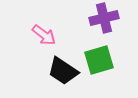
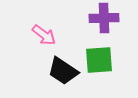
purple cross: rotated 12 degrees clockwise
green square: rotated 12 degrees clockwise
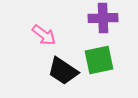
purple cross: moved 1 px left
green square: rotated 8 degrees counterclockwise
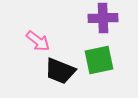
pink arrow: moved 6 px left, 6 px down
black trapezoid: moved 3 px left; rotated 12 degrees counterclockwise
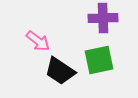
black trapezoid: rotated 12 degrees clockwise
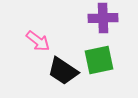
black trapezoid: moved 3 px right
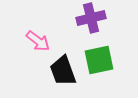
purple cross: moved 12 px left; rotated 12 degrees counterclockwise
black trapezoid: rotated 36 degrees clockwise
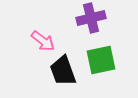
pink arrow: moved 5 px right
green square: moved 2 px right
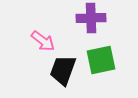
purple cross: rotated 12 degrees clockwise
black trapezoid: moved 1 px up; rotated 40 degrees clockwise
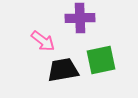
purple cross: moved 11 px left
black trapezoid: rotated 60 degrees clockwise
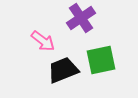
purple cross: moved 1 px right; rotated 32 degrees counterclockwise
black trapezoid: rotated 12 degrees counterclockwise
